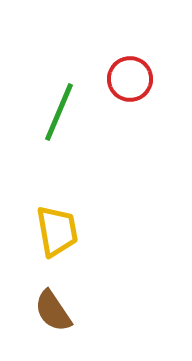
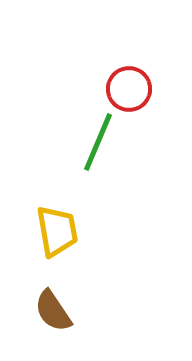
red circle: moved 1 px left, 10 px down
green line: moved 39 px right, 30 px down
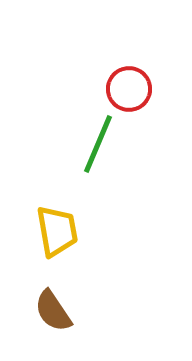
green line: moved 2 px down
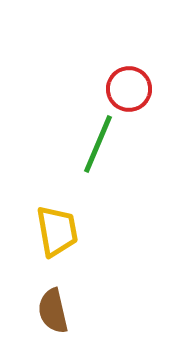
brown semicircle: rotated 21 degrees clockwise
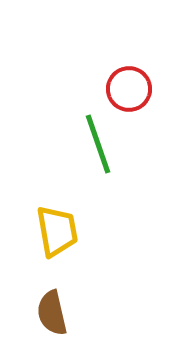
green line: rotated 42 degrees counterclockwise
brown semicircle: moved 1 px left, 2 px down
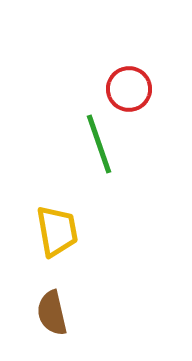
green line: moved 1 px right
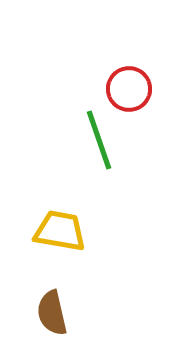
green line: moved 4 px up
yellow trapezoid: moved 3 px right; rotated 70 degrees counterclockwise
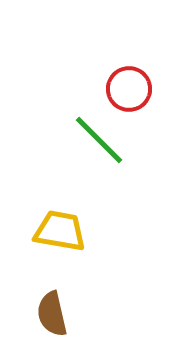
green line: rotated 26 degrees counterclockwise
brown semicircle: moved 1 px down
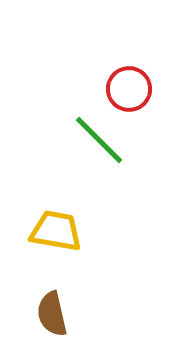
yellow trapezoid: moved 4 px left
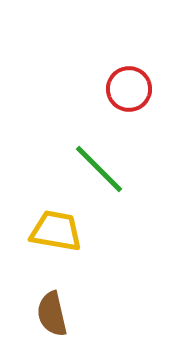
green line: moved 29 px down
